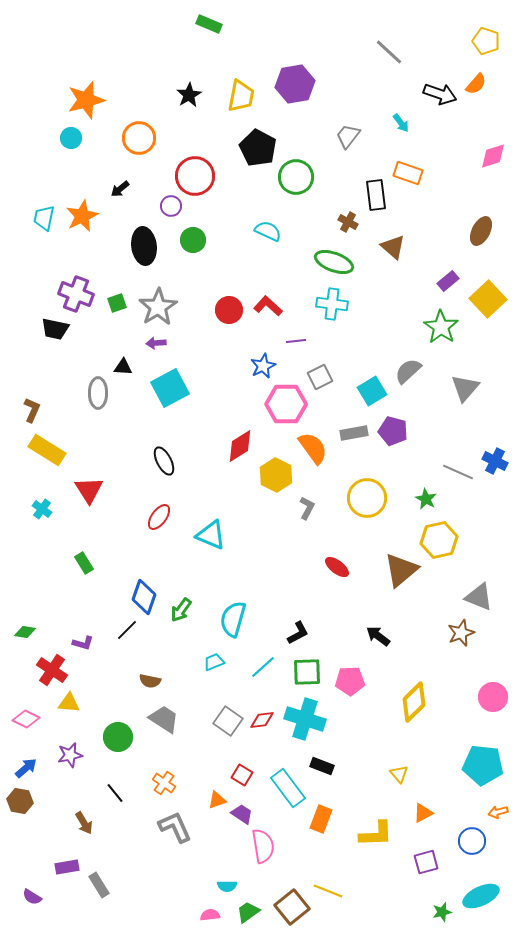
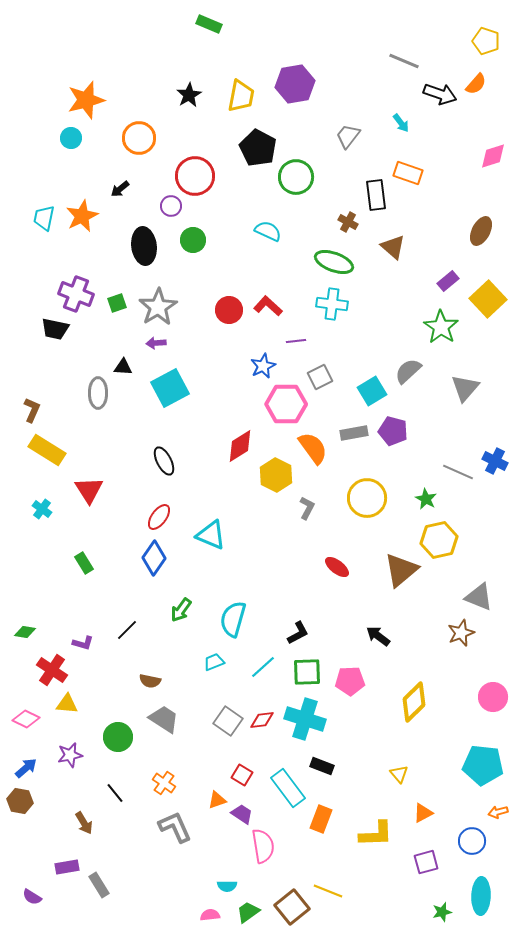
gray line at (389, 52): moved 15 px right, 9 px down; rotated 20 degrees counterclockwise
blue diamond at (144, 597): moved 10 px right, 39 px up; rotated 16 degrees clockwise
yellow triangle at (69, 703): moved 2 px left, 1 px down
cyan ellipse at (481, 896): rotated 63 degrees counterclockwise
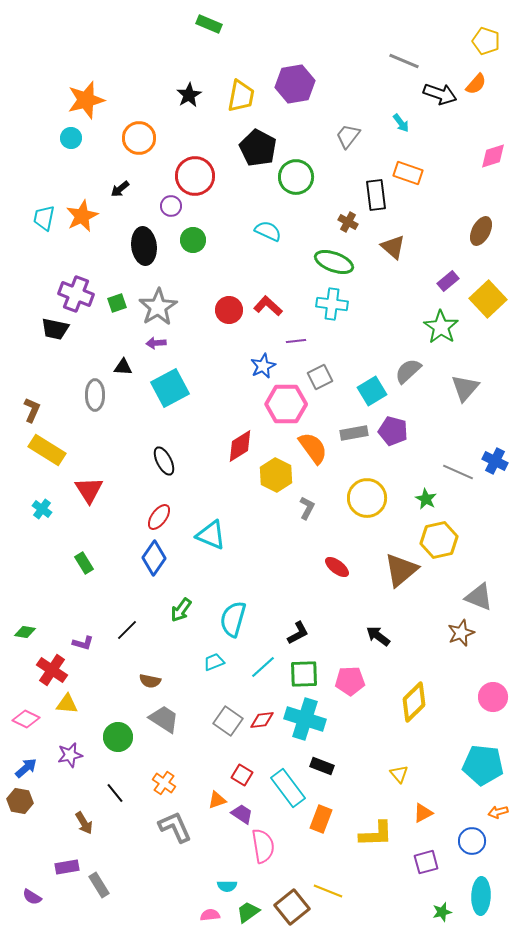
gray ellipse at (98, 393): moved 3 px left, 2 px down
green square at (307, 672): moved 3 px left, 2 px down
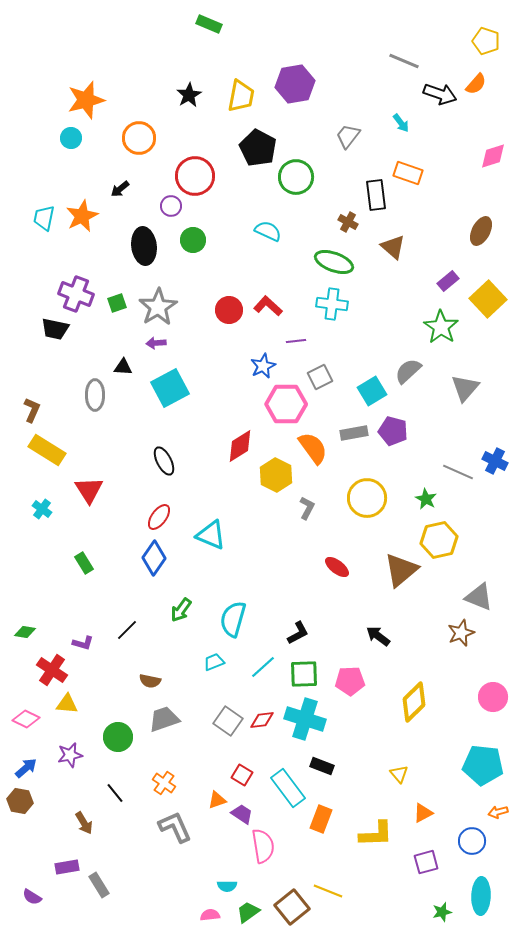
gray trapezoid at (164, 719): rotated 52 degrees counterclockwise
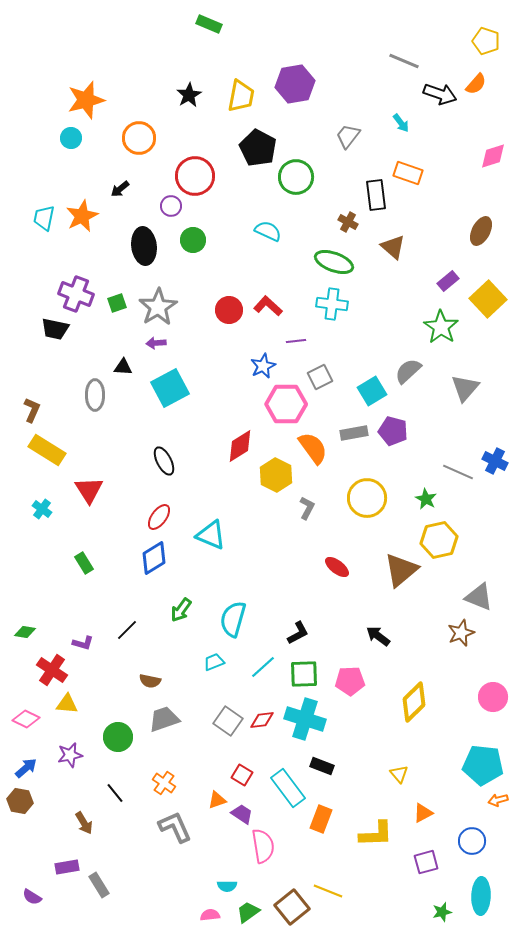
blue diamond at (154, 558): rotated 24 degrees clockwise
orange arrow at (498, 812): moved 12 px up
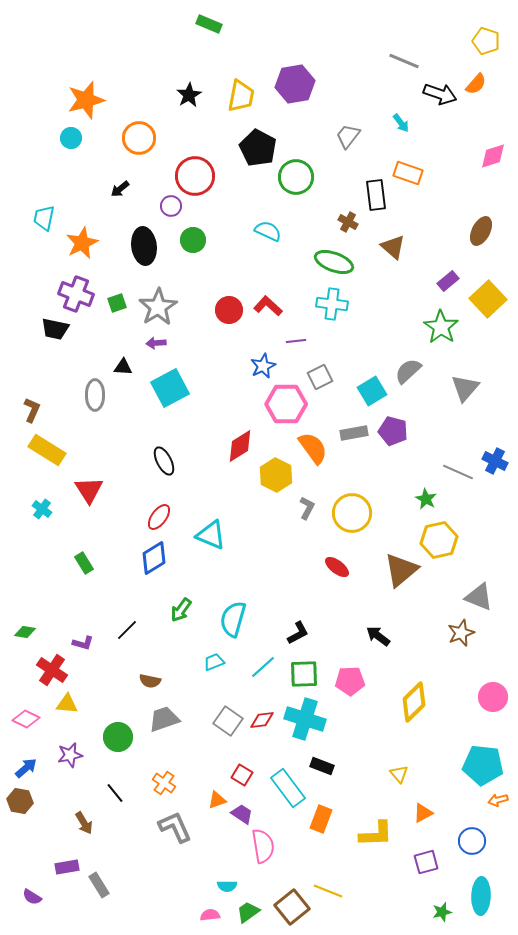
orange star at (82, 216): moved 27 px down
yellow circle at (367, 498): moved 15 px left, 15 px down
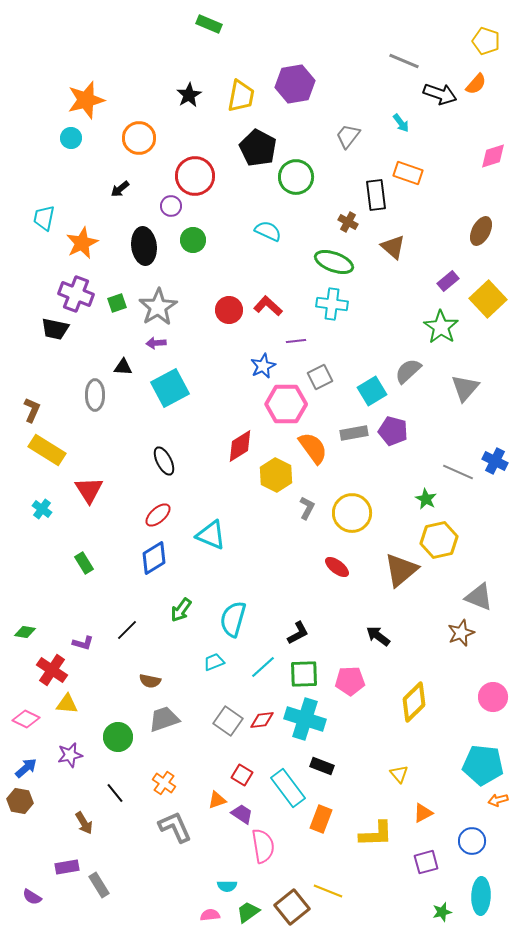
red ellipse at (159, 517): moved 1 px left, 2 px up; rotated 12 degrees clockwise
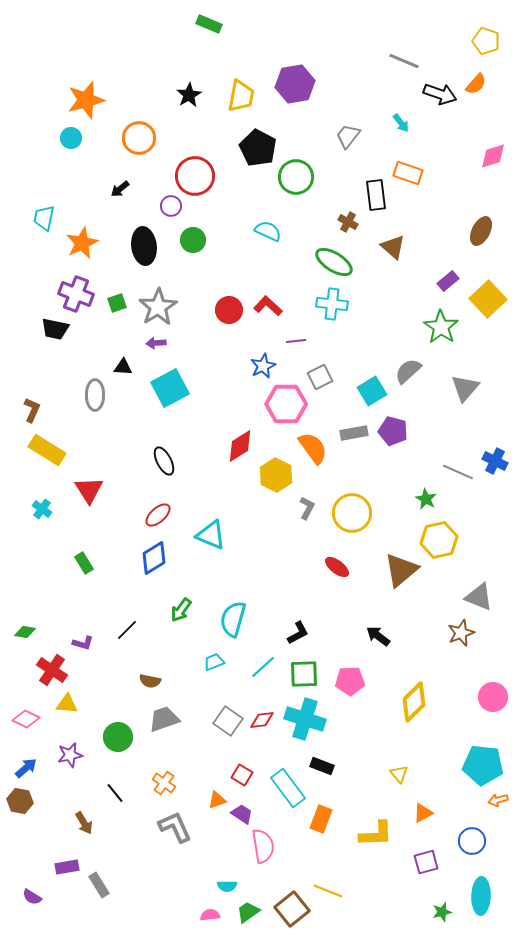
green ellipse at (334, 262): rotated 12 degrees clockwise
brown square at (292, 907): moved 2 px down
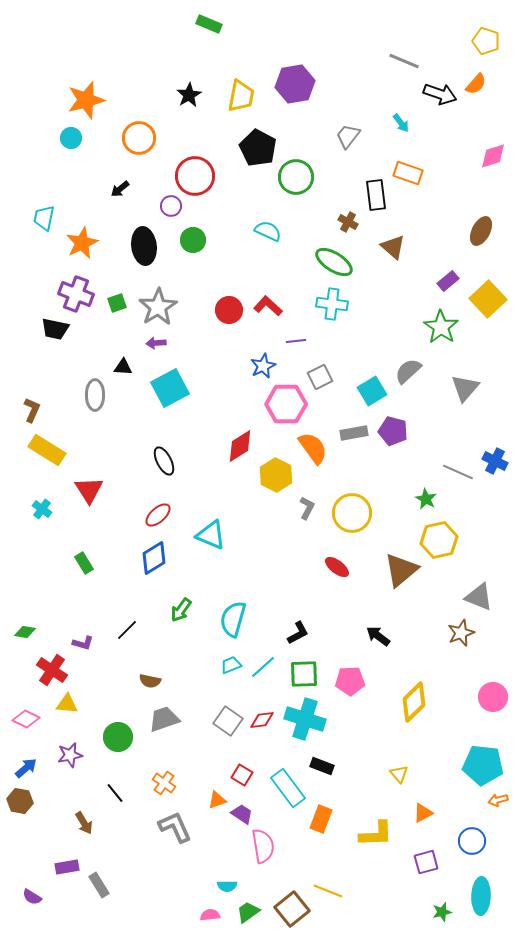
cyan trapezoid at (214, 662): moved 17 px right, 3 px down
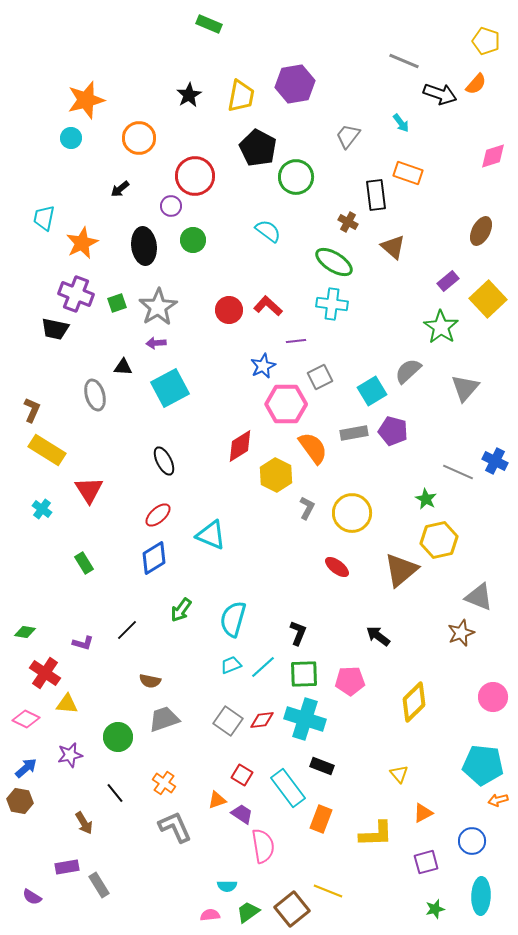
cyan semicircle at (268, 231): rotated 12 degrees clockwise
gray ellipse at (95, 395): rotated 16 degrees counterclockwise
black L-shape at (298, 633): rotated 40 degrees counterclockwise
red cross at (52, 670): moved 7 px left, 3 px down
green star at (442, 912): moved 7 px left, 3 px up
